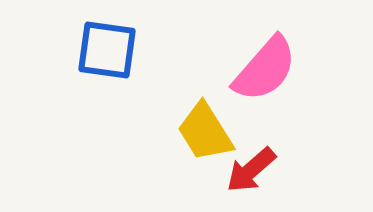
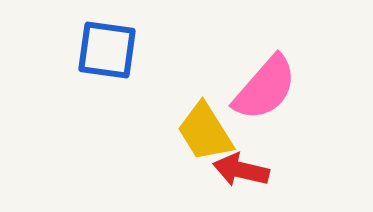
pink semicircle: moved 19 px down
red arrow: moved 10 px left; rotated 54 degrees clockwise
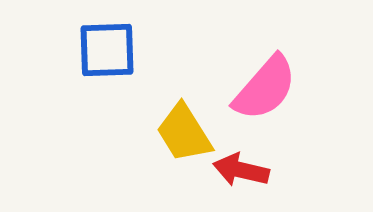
blue square: rotated 10 degrees counterclockwise
yellow trapezoid: moved 21 px left, 1 px down
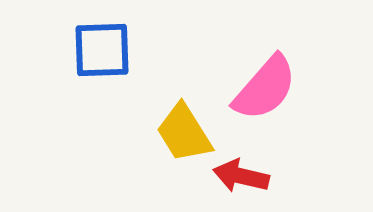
blue square: moved 5 px left
red arrow: moved 6 px down
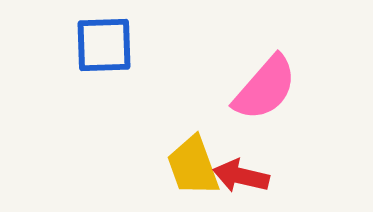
blue square: moved 2 px right, 5 px up
yellow trapezoid: moved 9 px right, 33 px down; rotated 12 degrees clockwise
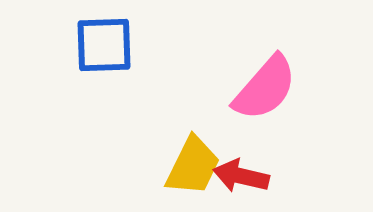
yellow trapezoid: rotated 134 degrees counterclockwise
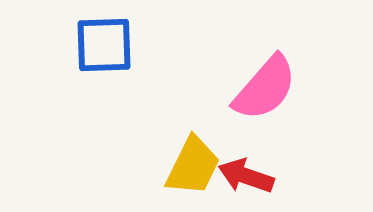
red arrow: moved 5 px right; rotated 6 degrees clockwise
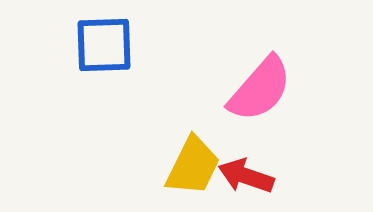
pink semicircle: moved 5 px left, 1 px down
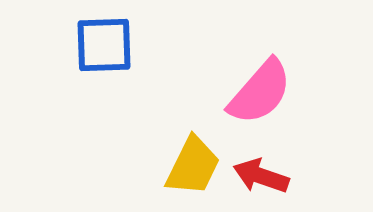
pink semicircle: moved 3 px down
red arrow: moved 15 px right
